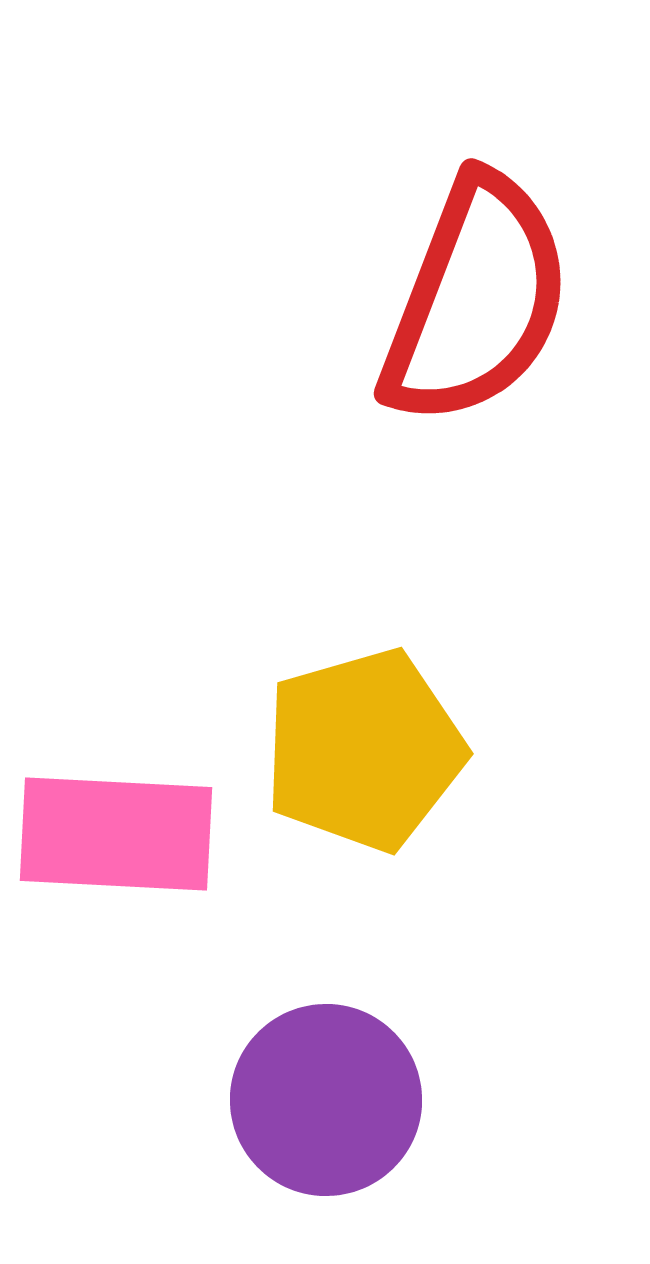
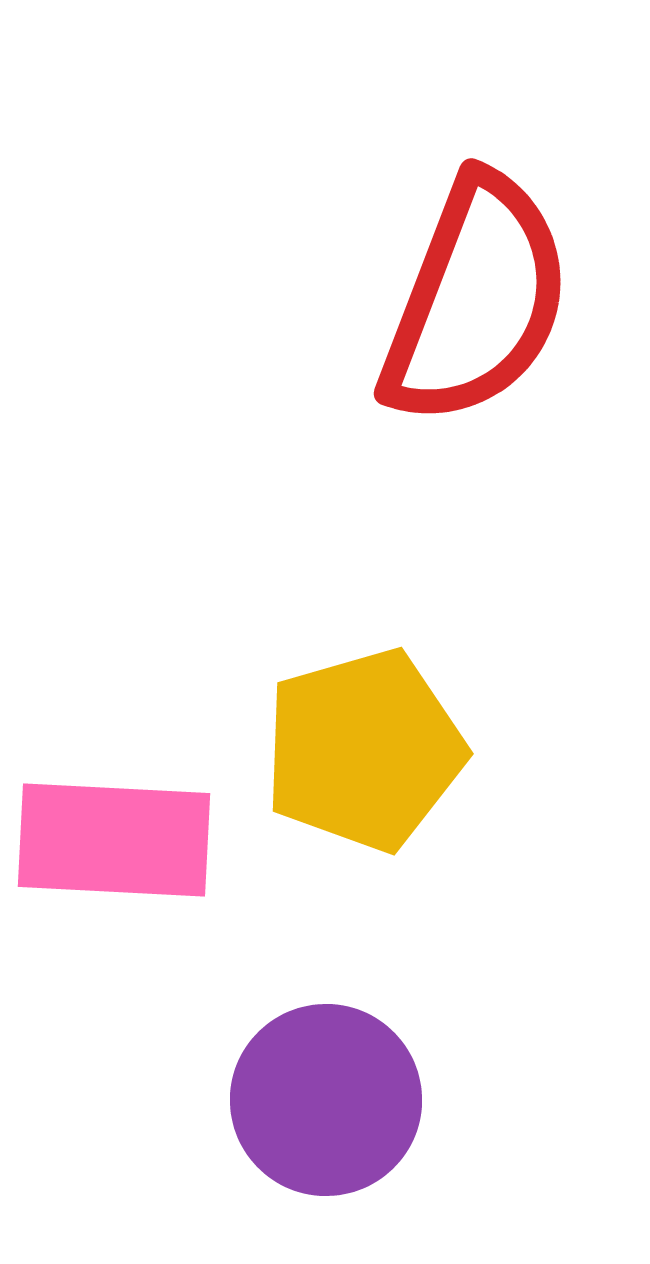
pink rectangle: moved 2 px left, 6 px down
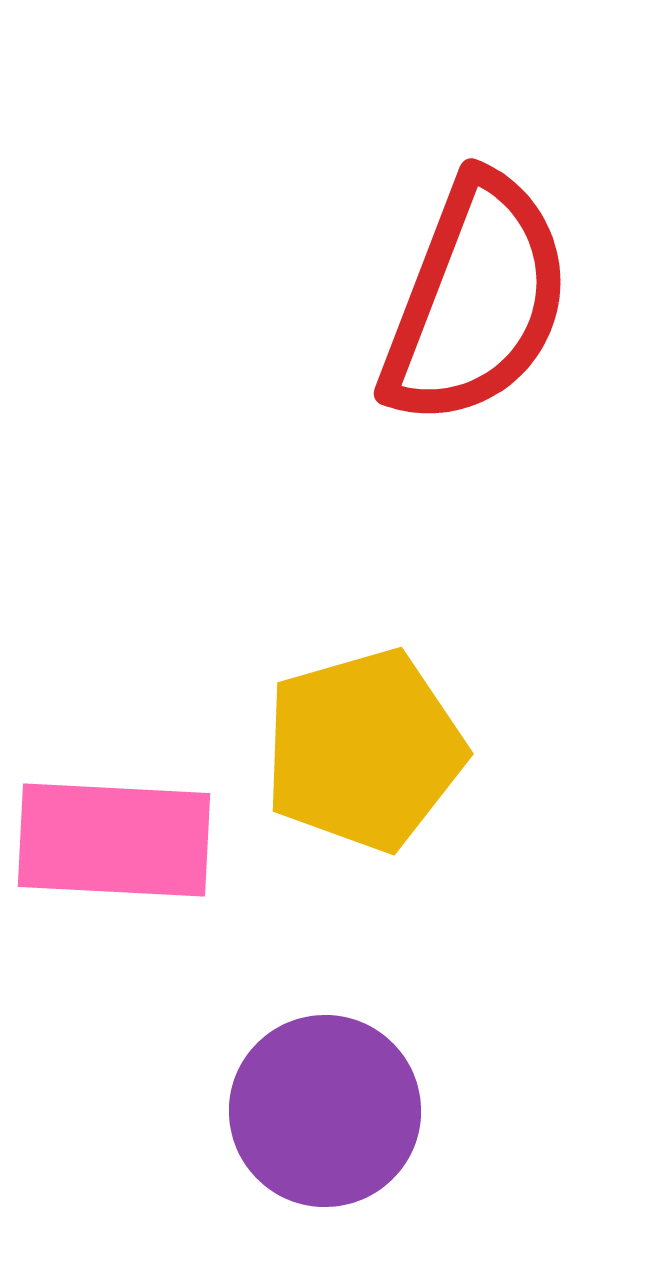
purple circle: moved 1 px left, 11 px down
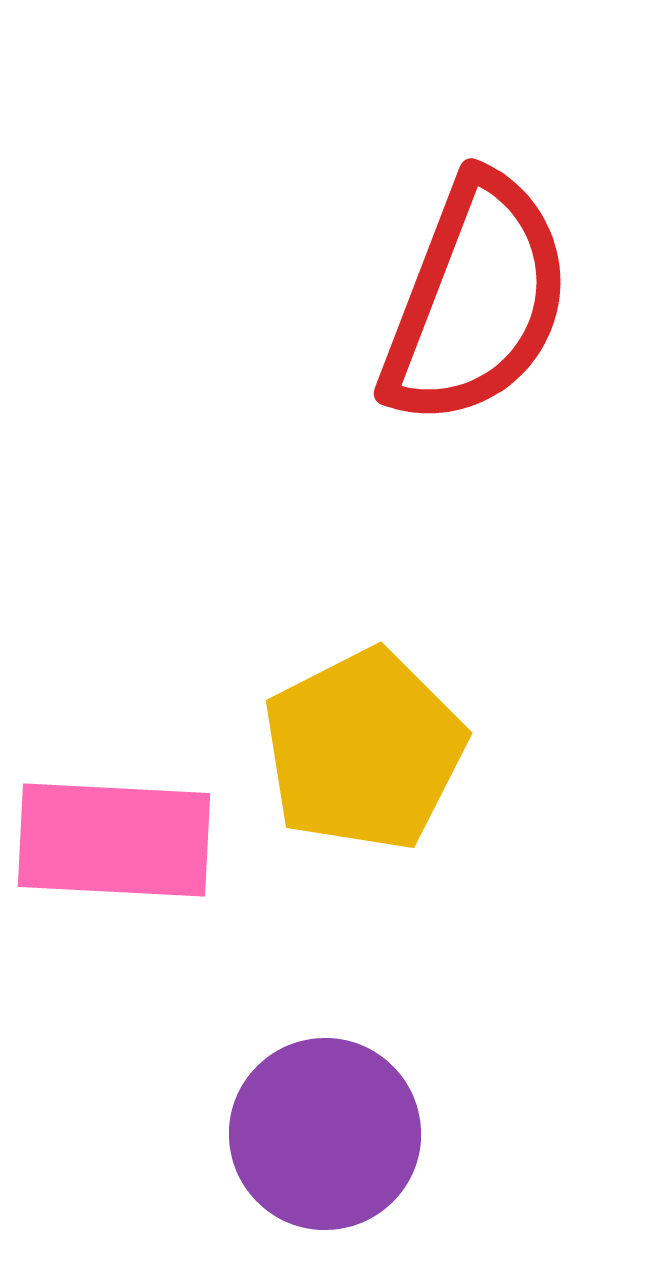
yellow pentagon: rotated 11 degrees counterclockwise
purple circle: moved 23 px down
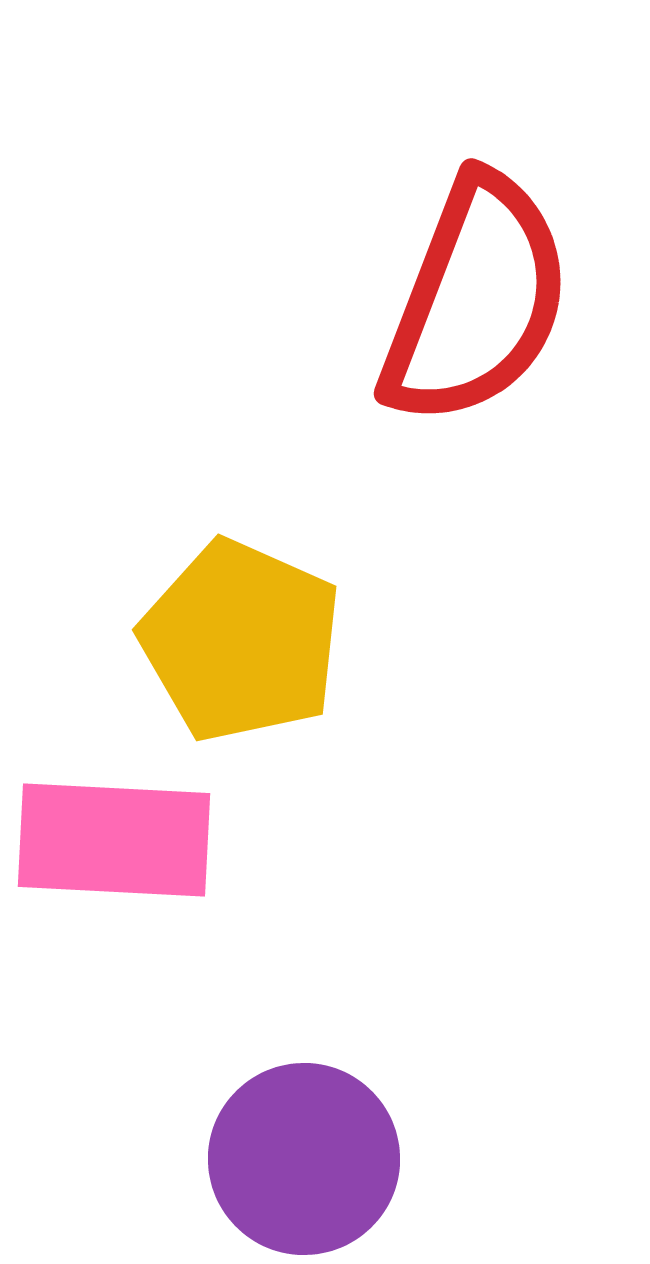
yellow pentagon: moved 123 px left, 109 px up; rotated 21 degrees counterclockwise
purple circle: moved 21 px left, 25 px down
